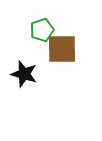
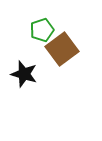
brown square: rotated 36 degrees counterclockwise
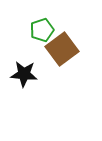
black star: rotated 12 degrees counterclockwise
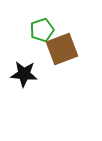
brown square: rotated 16 degrees clockwise
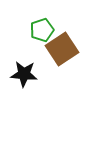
brown square: rotated 12 degrees counterclockwise
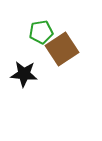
green pentagon: moved 1 px left, 2 px down; rotated 10 degrees clockwise
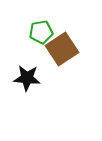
black star: moved 3 px right, 4 px down
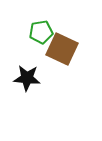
brown square: rotated 32 degrees counterclockwise
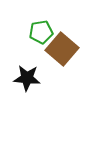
brown square: rotated 16 degrees clockwise
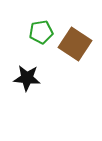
brown square: moved 13 px right, 5 px up; rotated 8 degrees counterclockwise
